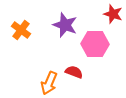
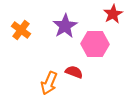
red star: rotated 24 degrees clockwise
purple star: moved 1 px down; rotated 20 degrees clockwise
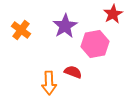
pink hexagon: rotated 12 degrees counterclockwise
red semicircle: moved 1 px left
orange arrow: rotated 25 degrees counterclockwise
